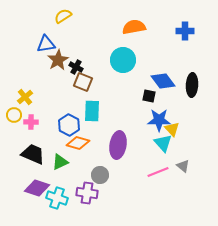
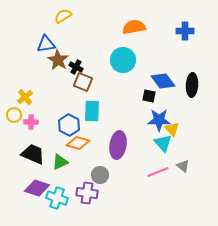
brown star: rotated 10 degrees counterclockwise
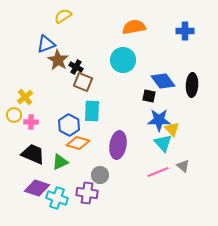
blue triangle: rotated 12 degrees counterclockwise
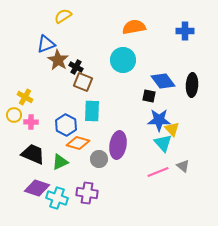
yellow cross: rotated 21 degrees counterclockwise
blue hexagon: moved 3 px left
gray circle: moved 1 px left, 16 px up
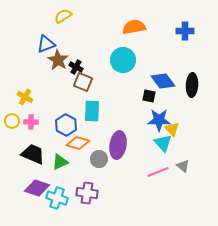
yellow circle: moved 2 px left, 6 px down
